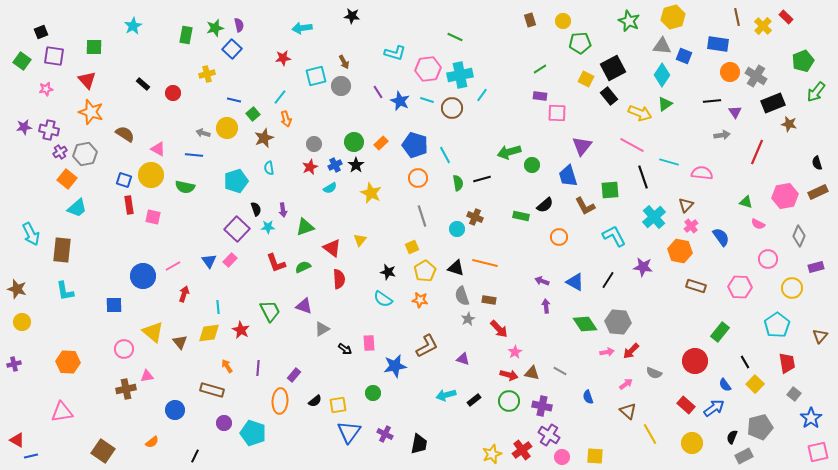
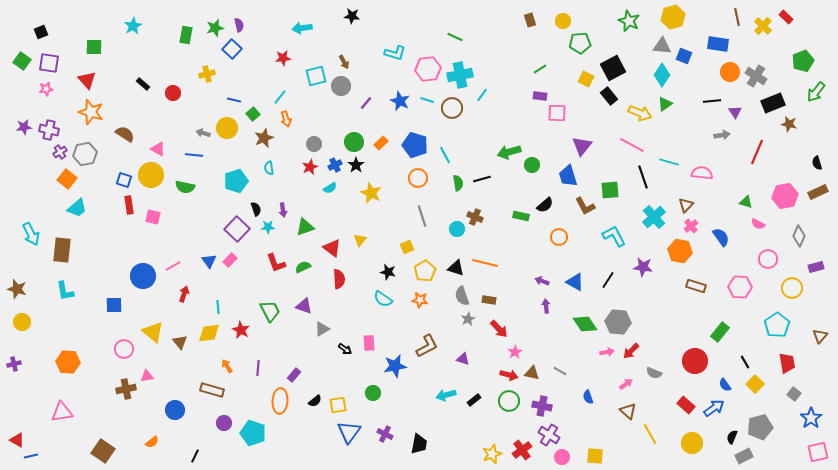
purple square at (54, 56): moved 5 px left, 7 px down
purple line at (378, 92): moved 12 px left, 11 px down; rotated 72 degrees clockwise
yellow square at (412, 247): moved 5 px left
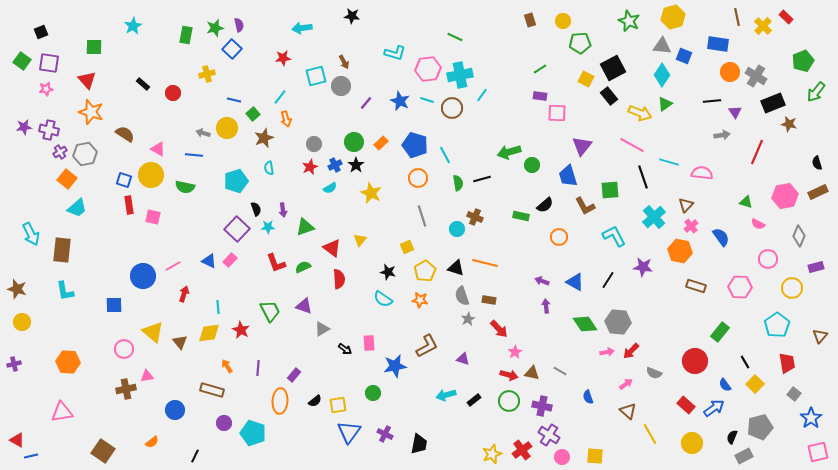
blue triangle at (209, 261): rotated 28 degrees counterclockwise
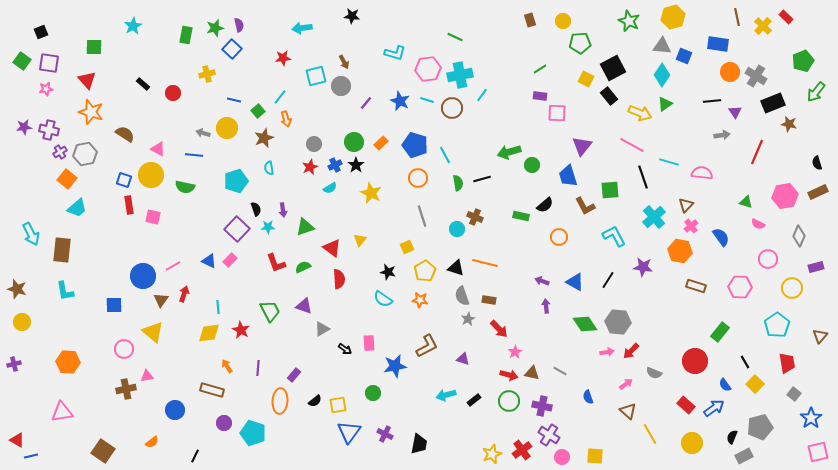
green square at (253, 114): moved 5 px right, 3 px up
brown triangle at (180, 342): moved 19 px left, 42 px up; rotated 14 degrees clockwise
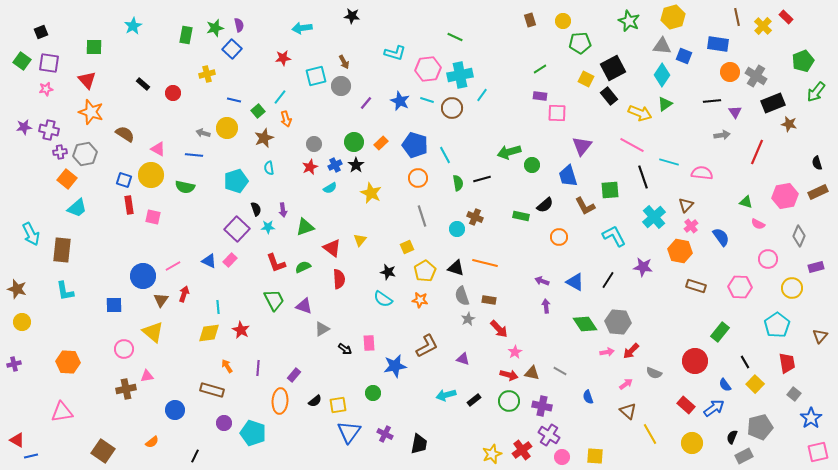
purple cross at (60, 152): rotated 24 degrees clockwise
green trapezoid at (270, 311): moved 4 px right, 11 px up
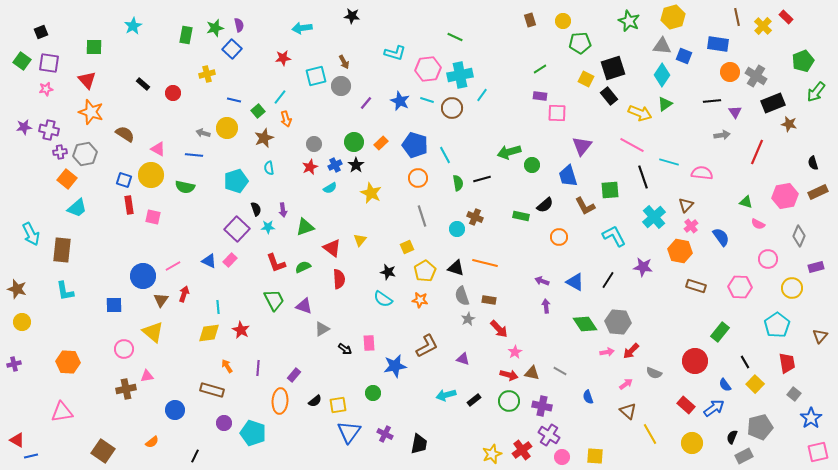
black square at (613, 68): rotated 10 degrees clockwise
black semicircle at (817, 163): moved 4 px left
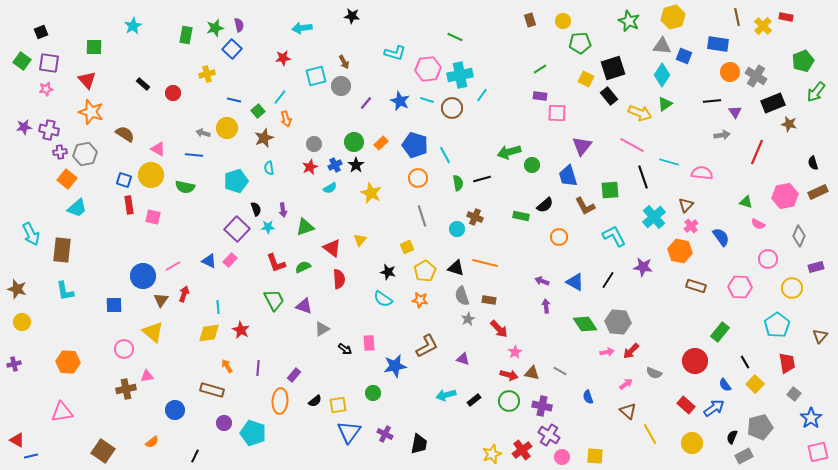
red rectangle at (786, 17): rotated 32 degrees counterclockwise
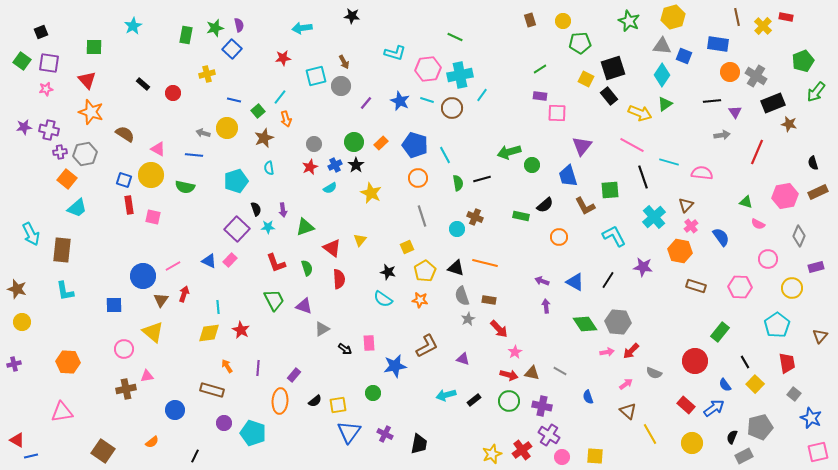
green semicircle at (303, 267): moved 4 px right, 1 px down; rotated 98 degrees clockwise
blue star at (811, 418): rotated 15 degrees counterclockwise
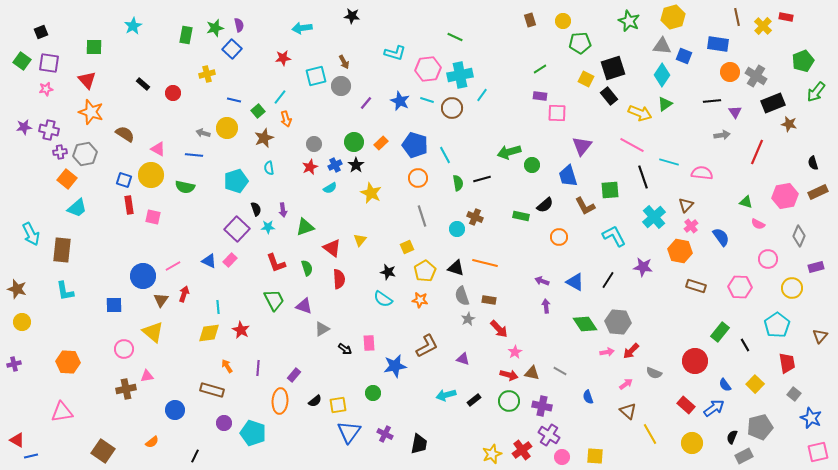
black line at (745, 362): moved 17 px up
